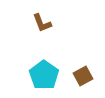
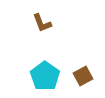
cyan pentagon: moved 1 px right, 1 px down
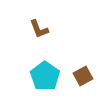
brown L-shape: moved 3 px left, 6 px down
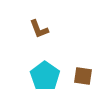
brown square: rotated 36 degrees clockwise
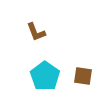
brown L-shape: moved 3 px left, 3 px down
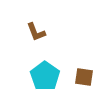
brown square: moved 1 px right, 1 px down
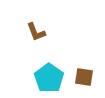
cyan pentagon: moved 4 px right, 2 px down
